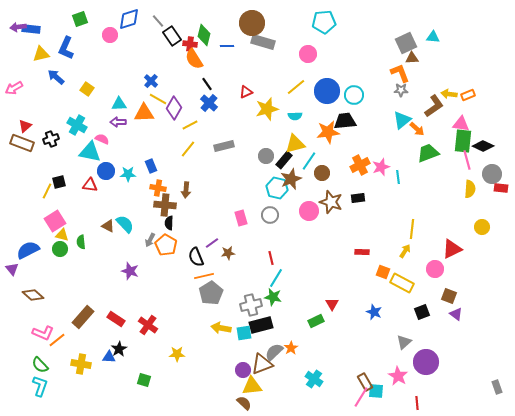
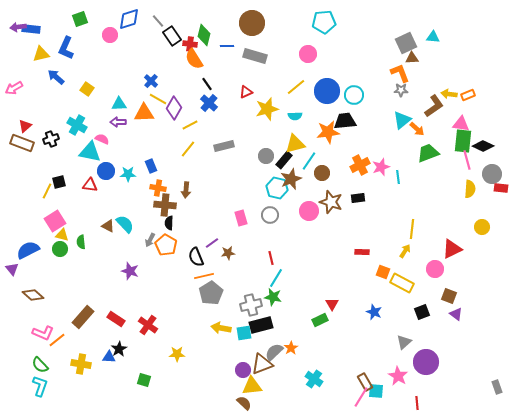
gray rectangle at (263, 42): moved 8 px left, 14 px down
green rectangle at (316, 321): moved 4 px right, 1 px up
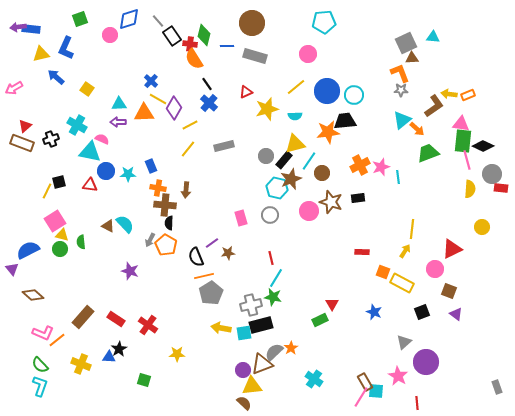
brown square at (449, 296): moved 5 px up
yellow cross at (81, 364): rotated 12 degrees clockwise
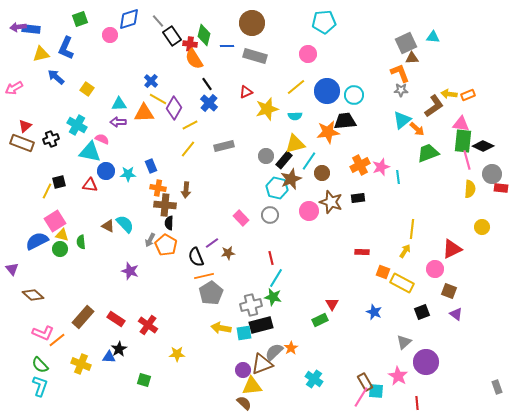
pink rectangle at (241, 218): rotated 28 degrees counterclockwise
blue semicircle at (28, 250): moved 9 px right, 9 px up
